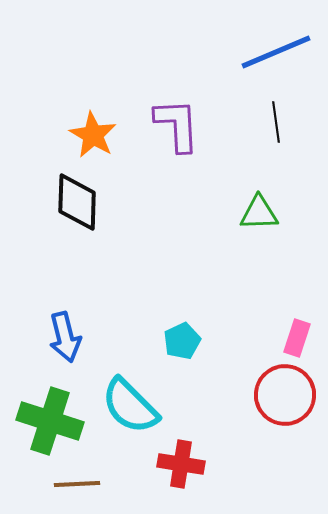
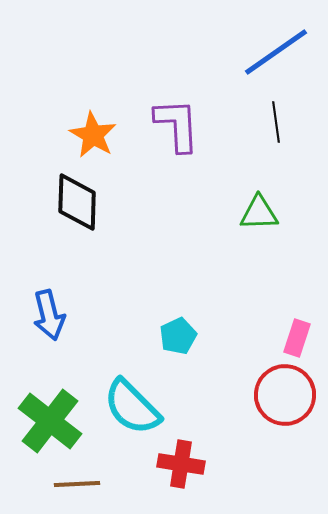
blue line: rotated 12 degrees counterclockwise
blue arrow: moved 16 px left, 22 px up
cyan pentagon: moved 4 px left, 5 px up
cyan semicircle: moved 2 px right, 1 px down
green cross: rotated 20 degrees clockwise
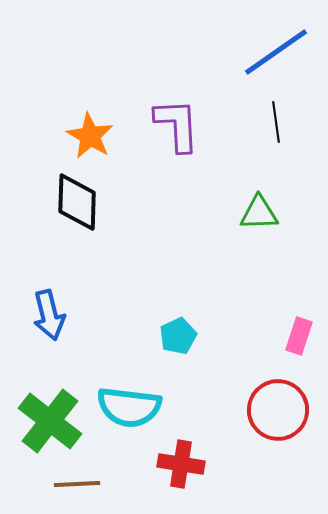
orange star: moved 3 px left, 1 px down
pink rectangle: moved 2 px right, 2 px up
red circle: moved 7 px left, 15 px down
cyan semicircle: moved 3 px left; rotated 38 degrees counterclockwise
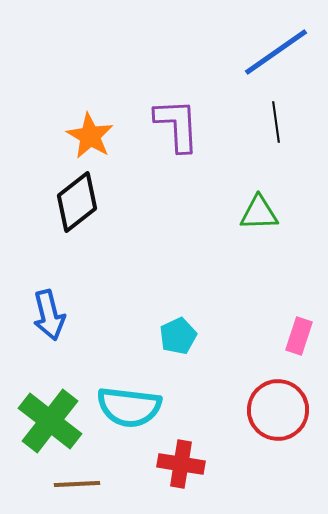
black diamond: rotated 50 degrees clockwise
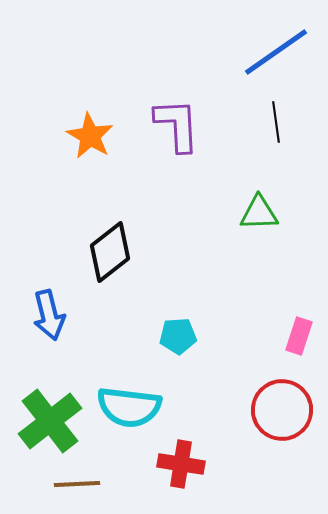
black diamond: moved 33 px right, 50 px down
cyan pentagon: rotated 21 degrees clockwise
red circle: moved 4 px right
green cross: rotated 14 degrees clockwise
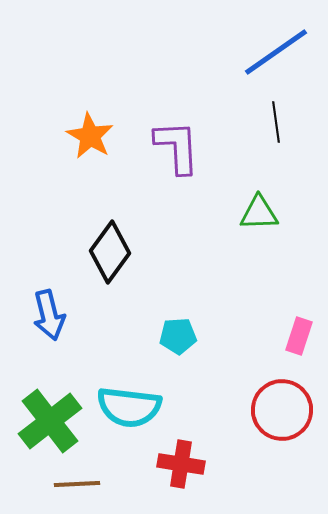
purple L-shape: moved 22 px down
black diamond: rotated 16 degrees counterclockwise
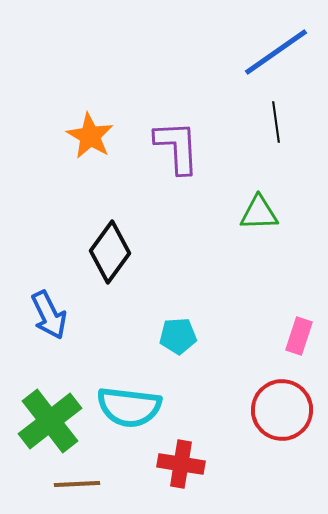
blue arrow: rotated 12 degrees counterclockwise
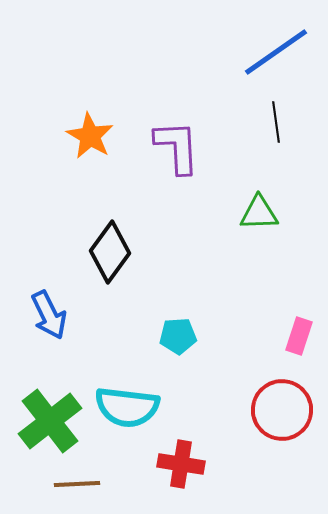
cyan semicircle: moved 2 px left
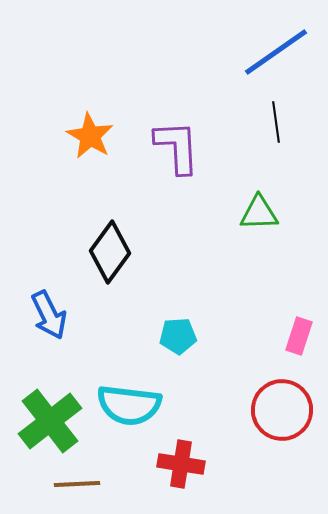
cyan semicircle: moved 2 px right, 2 px up
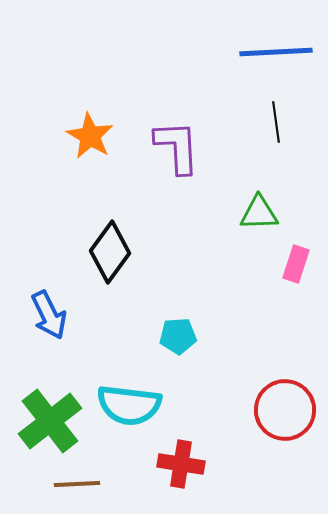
blue line: rotated 32 degrees clockwise
pink rectangle: moved 3 px left, 72 px up
red circle: moved 3 px right
